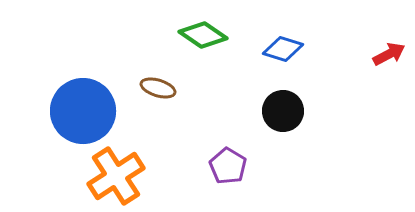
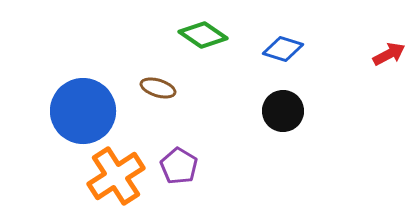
purple pentagon: moved 49 px left
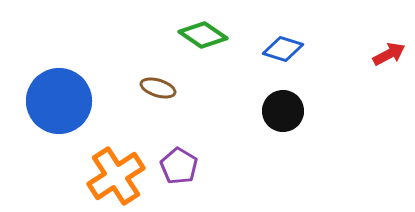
blue circle: moved 24 px left, 10 px up
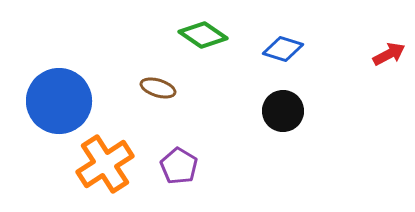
orange cross: moved 11 px left, 12 px up
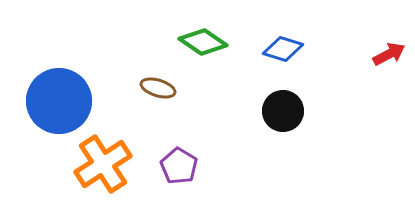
green diamond: moved 7 px down
orange cross: moved 2 px left
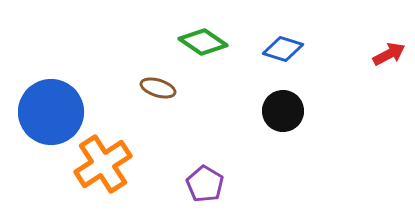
blue circle: moved 8 px left, 11 px down
purple pentagon: moved 26 px right, 18 px down
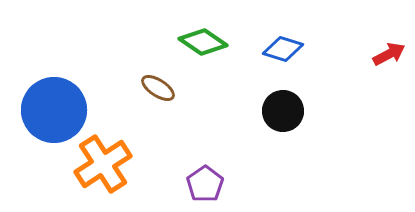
brown ellipse: rotated 16 degrees clockwise
blue circle: moved 3 px right, 2 px up
purple pentagon: rotated 6 degrees clockwise
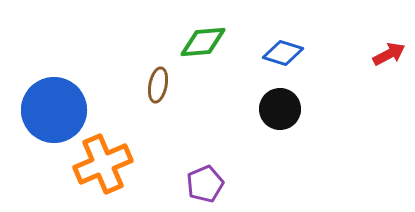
green diamond: rotated 39 degrees counterclockwise
blue diamond: moved 4 px down
brown ellipse: moved 3 px up; rotated 68 degrees clockwise
black circle: moved 3 px left, 2 px up
orange cross: rotated 10 degrees clockwise
purple pentagon: rotated 12 degrees clockwise
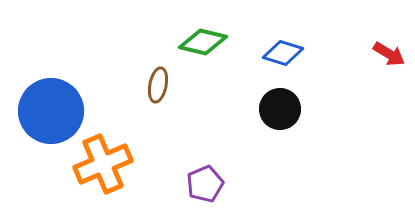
green diamond: rotated 18 degrees clockwise
red arrow: rotated 60 degrees clockwise
blue circle: moved 3 px left, 1 px down
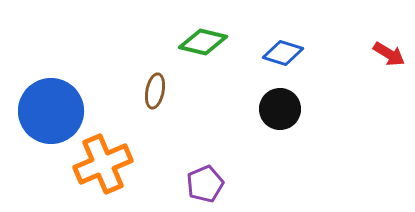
brown ellipse: moved 3 px left, 6 px down
